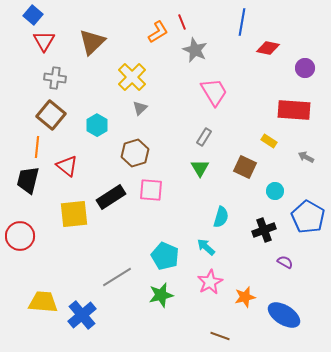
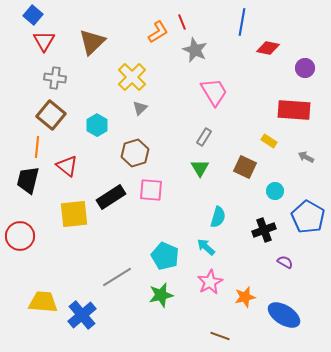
cyan semicircle at (221, 217): moved 3 px left
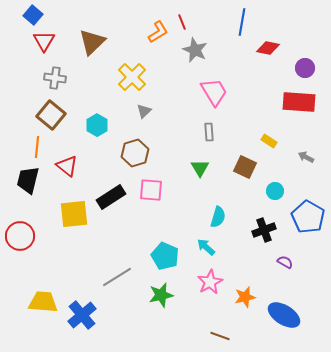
gray triangle at (140, 108): moved 4 px right, 3 px down
red rectangle at (294, 110): moved 5 px right, 8 px up
gray rectangle at (204, 137): moved 5 px right, 5 px up; rotated 36 degrees counterclockwise
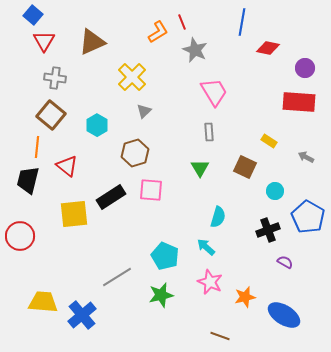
brown triangle at (92, 42): rotated 20 degrees clockwise
black cross at (264, 230): moved 4 px right
pink star at (210, 282): rotated 20 degrees counterclockwise
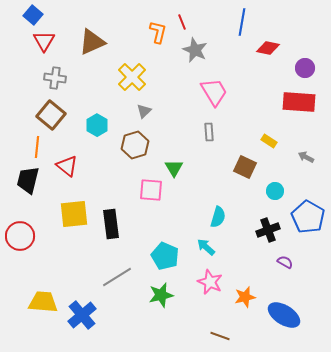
orange L-shape at (158, 32): rotated 45 degrees counterclockwise
brown hexagon at (135, 153): moved 8 px up
green triangle at (200, 168): moved 26 px left
black rectangle at (111, 197): moved 27 px down; rotated 64 degrees counterclockwise
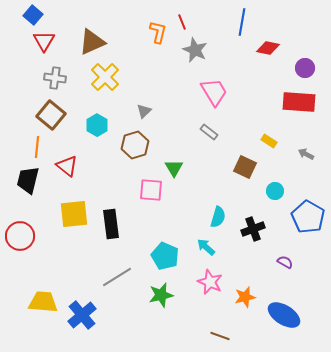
yellow cross at (132, 77): moved 27 px left
gray rectangle at (209, 132): rotated 48 degrees counterclockwise
gray arrow at (306, 157): moved 3 px up
black cross at (268, 230): moved 15 px left, 1 px up
